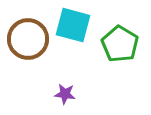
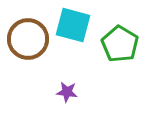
purple star: moved 2 px right, 2 px up
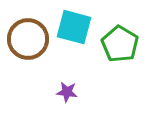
cyan square: moved 1 px right, 2 px down
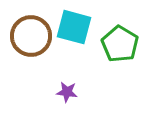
brown circle: moved 3 px right, 3 px up
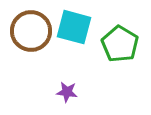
brown circle: moved 5 px up
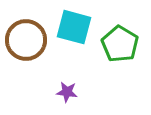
brown circle: moved 5 px left, 9 px down
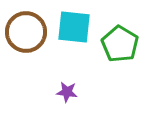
cyan square: rotated 9 degrees counterclockwise
brown circle: moved 8 px up
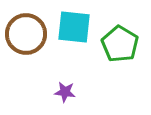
brown circle: moved 2 px down
purple star: moved 2 px left
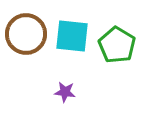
cyan square: moved 2 px left, 9 px down
green pentagon: moved 3 px left, 1 px down
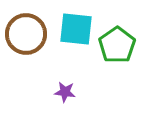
cyan square: moved 4 px right, 7 px up
green pentagon: rotated 6 degrees clockwise
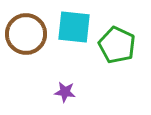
cyan square: moved 2 px left, 2 px up
green pentagon: rotated 12 degrees counterclockwise
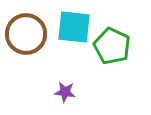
green pentagon: moved 5 px left, 1 px down
